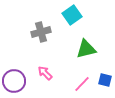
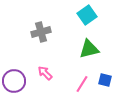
cyan square: moved 15 px right
green triangle: moved 3 px right
pink line: rotated 12 degrees counterclockwise
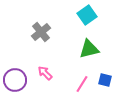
gray cross: rotated 24 degrees counterclockwise
purple circle: moved 1 px right, 1 px up
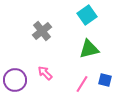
gray cross: moved 1 px right, 1 px up
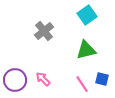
gray cross: moved 2 px right
green triangle: moved 3 px left, 1 px down
pink arrow: moved 2 px left, 6 px down
blue square: moved 3 px left, 1 px up
pink line: rotated 66 degrees counterclockwise
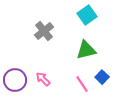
blue square: moved 2 px up; rotated 32 degrees clockwise
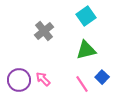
cyan square: moved 1 px left, 1 px down
purple circle: moved 4 px right
